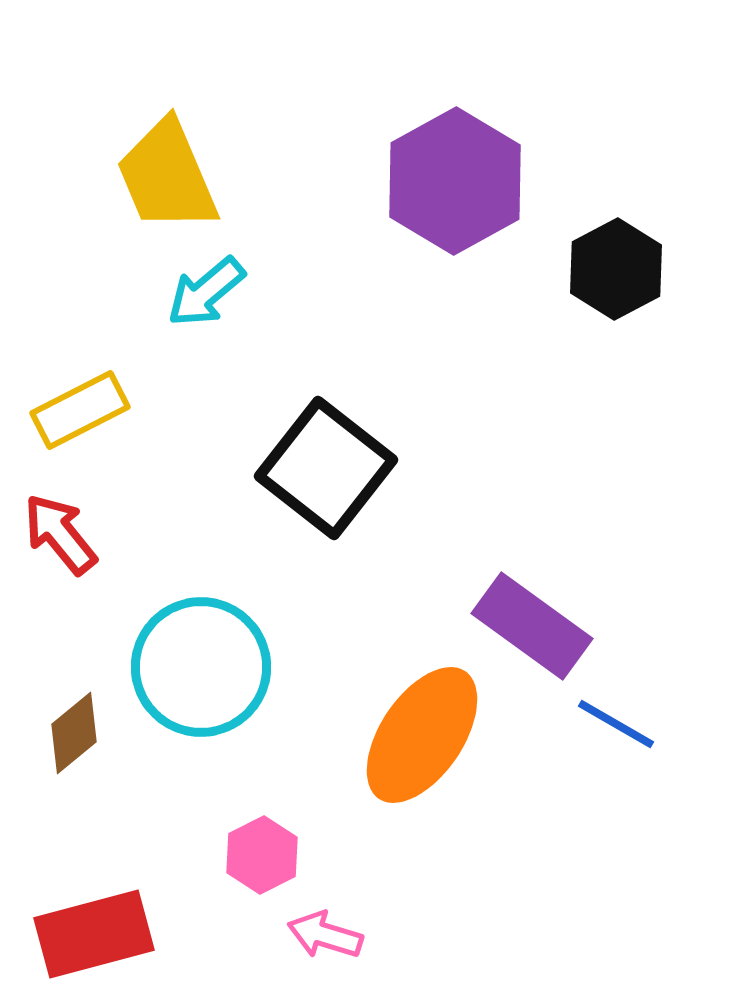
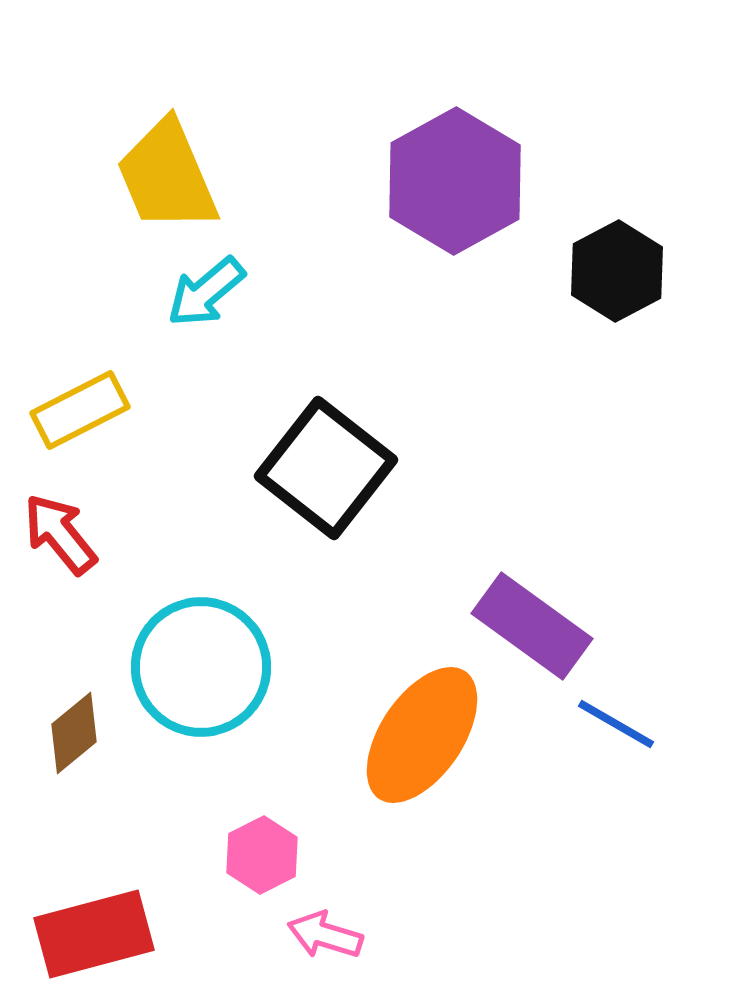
black hexagon: moved 1 px right, 2 px down
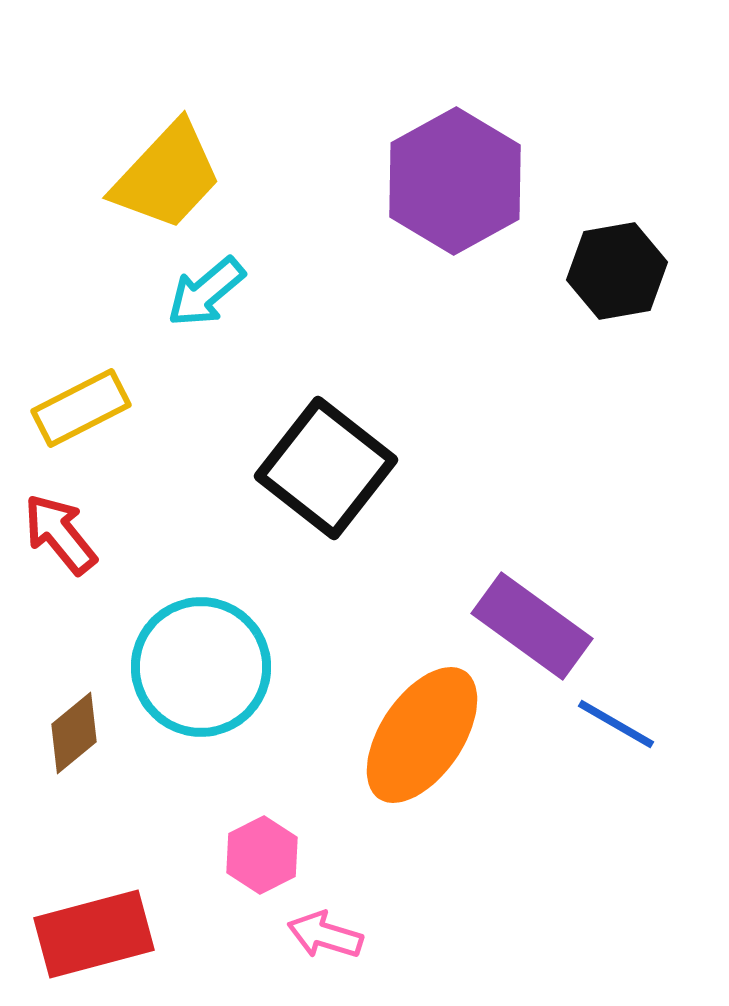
yellow trapezoid: rotated 114 degrees counterclockwise
black hexagon: rotated 18 degrees clockwise
yellow rectangle: moved 1 px right, 2 px up
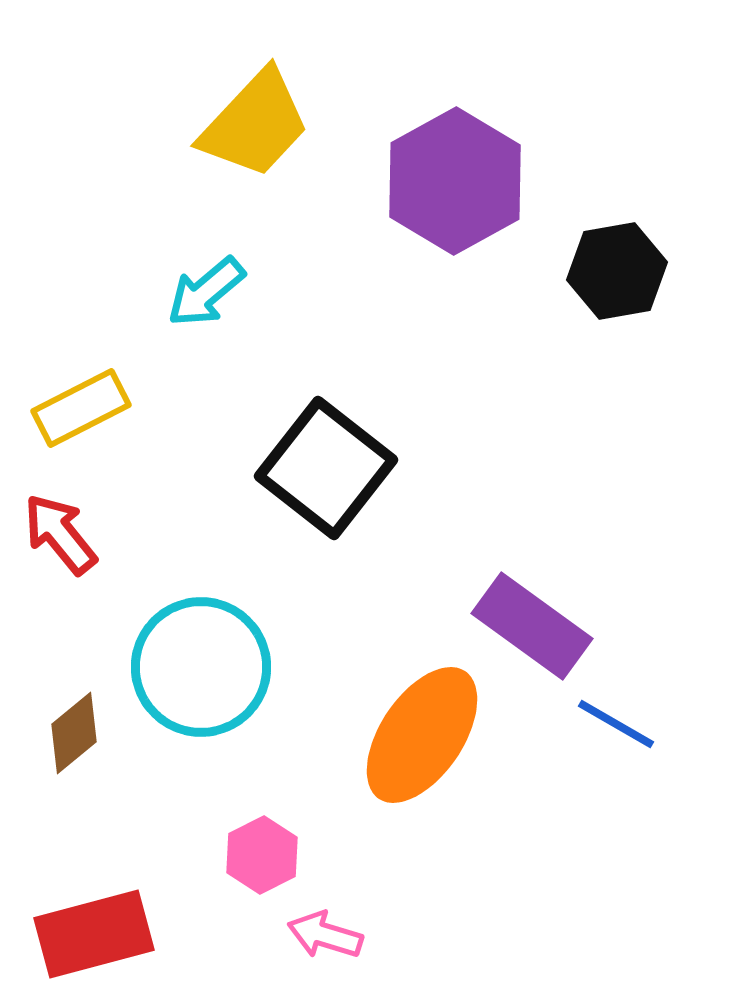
yellow trapezoid: moved 88 px right, 52 px up
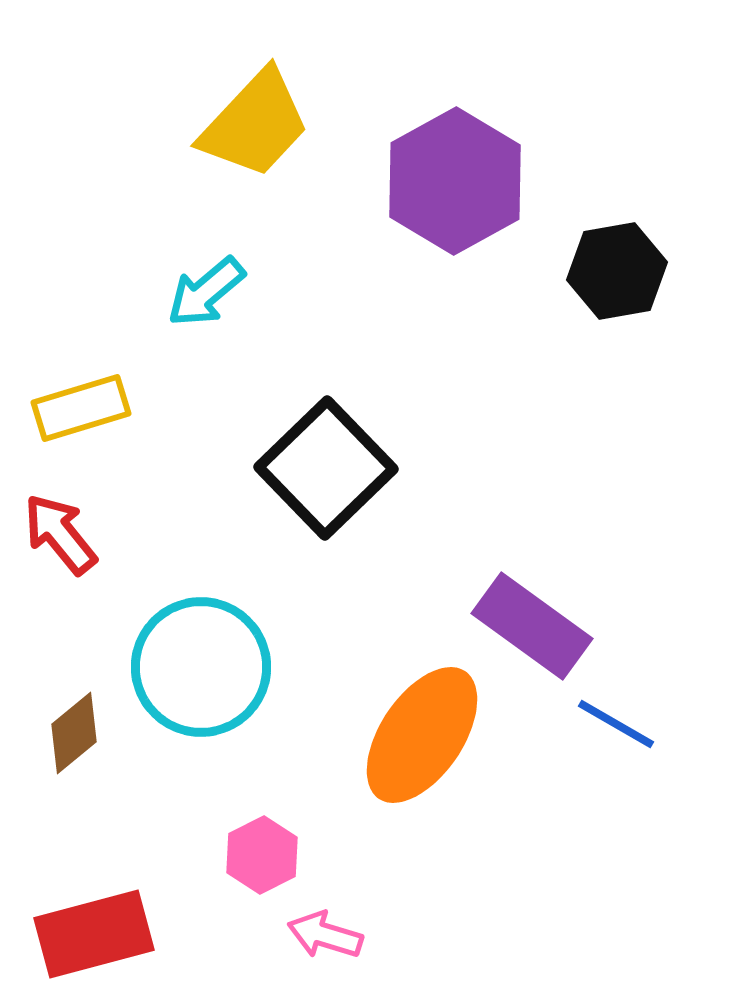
yellow rectangle: rotated 10 degrees clockwise
black square: rotated 8 degrees clockwise
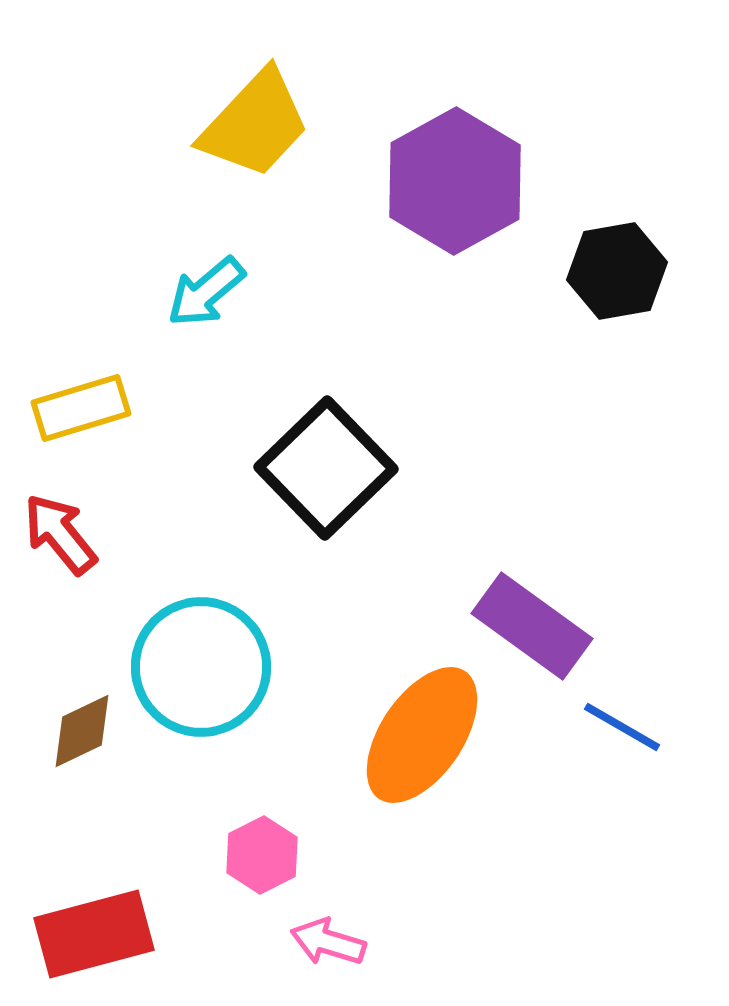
blue line: moved 6 px right, 3 px down
brown diamond: moved 8 px right, 2 px up; rotated 14 degrees clockwise
pink arrow: moved 3 px right, 7 px down
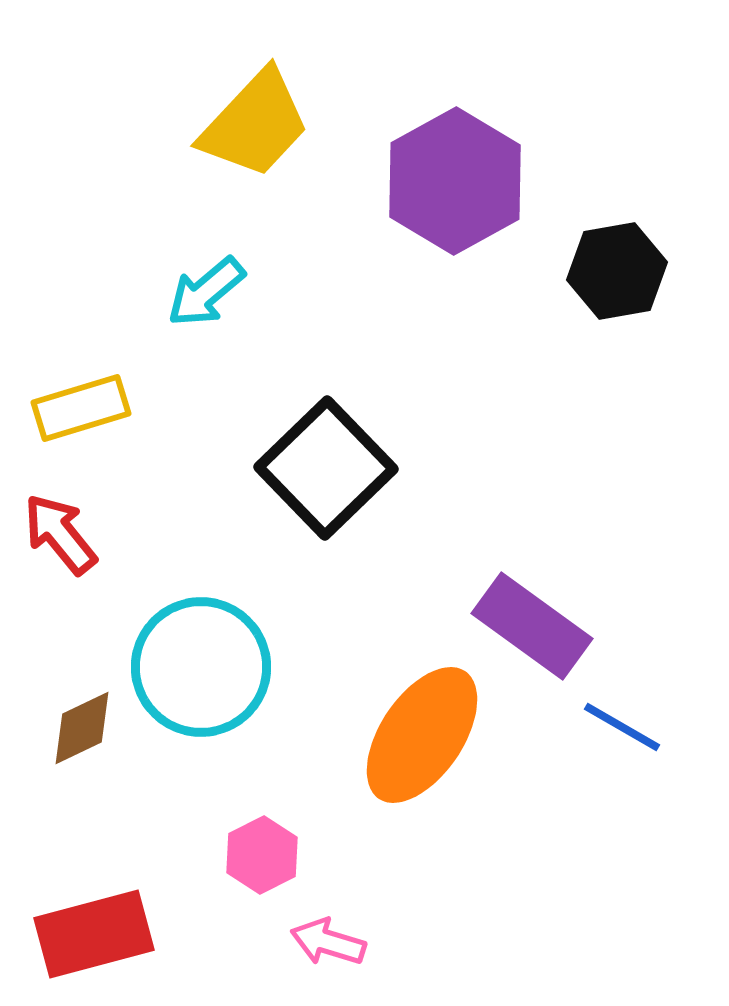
brown diamond: moved 3 px up
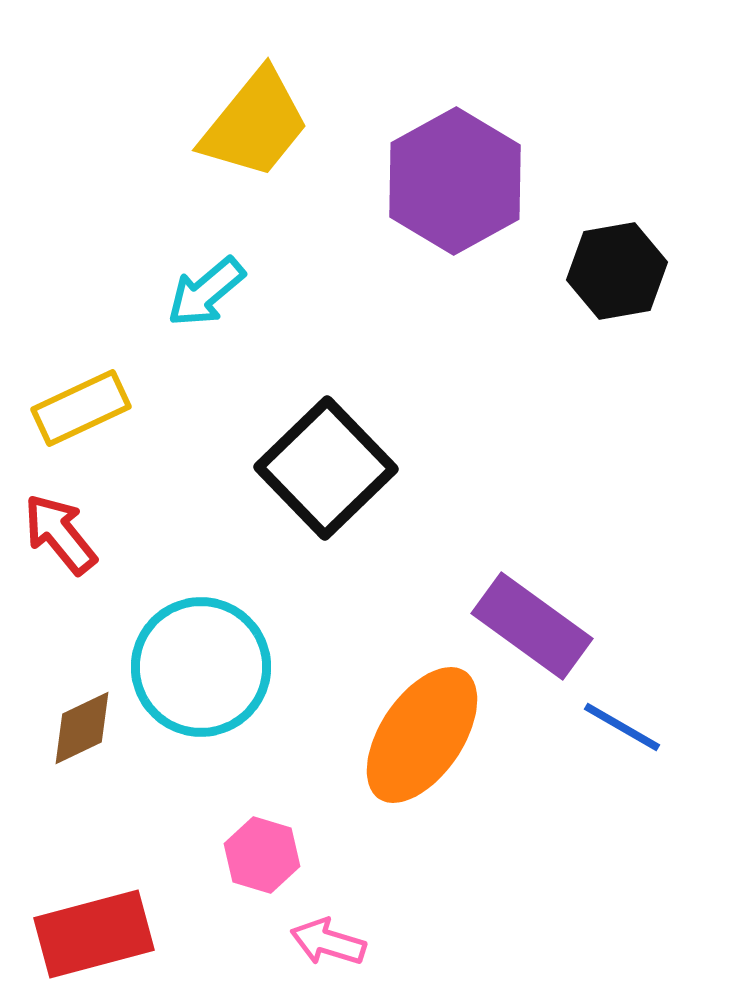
yellow trapezoid: rotated 4 degrees counterclockwise
yellow rectangle: rotated 8 degrees counterclockwise
pink hexagon: rotated 16 degrees counterclockwise
